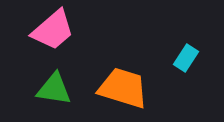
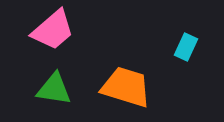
cyan rectangle: moved 11 px up; rotated 8 degrees counterclockwise
orange trapezoid: moved 3 px right, 1 px up
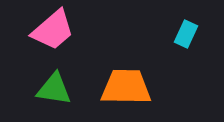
cyan rectangle: moved 13 px up
orange trapezoid: rotated 16 degrees counterclockwise
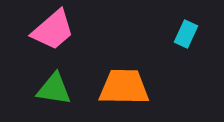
orange trapezoid: moved 2 px left
